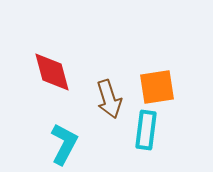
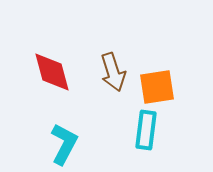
brown arrow: moved 4 px right, 27 px up
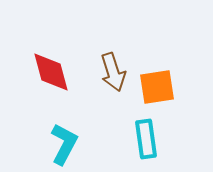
red diamond: moved 1 px left
cyan rectangle: moved 9 px down; rotated 15 degrees counterclockwise
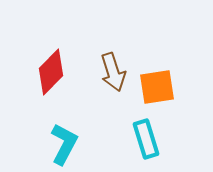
red diamond: rotated 60 degrees clockwise
cyan rectangle: rotated 9 degrees counterclockwise
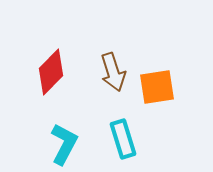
cyan rectangle: moved 23 px left
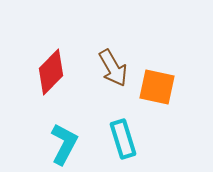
brown arrow: moved 4 px up; rotated 12 degrees counterclockwise
orange square: rotated 21 degrees clockwise
